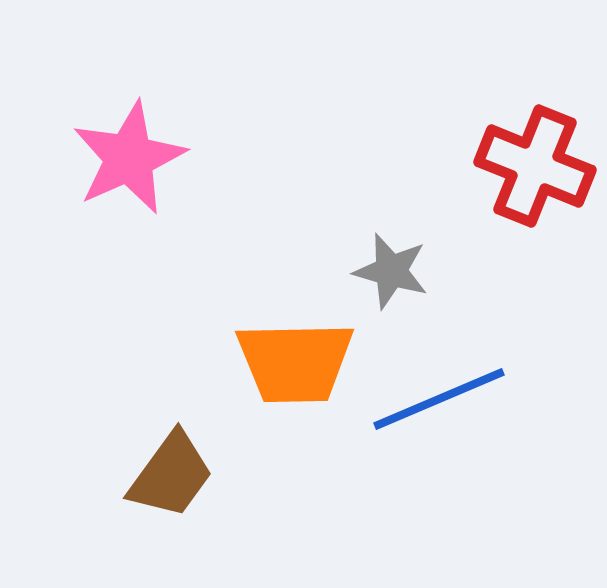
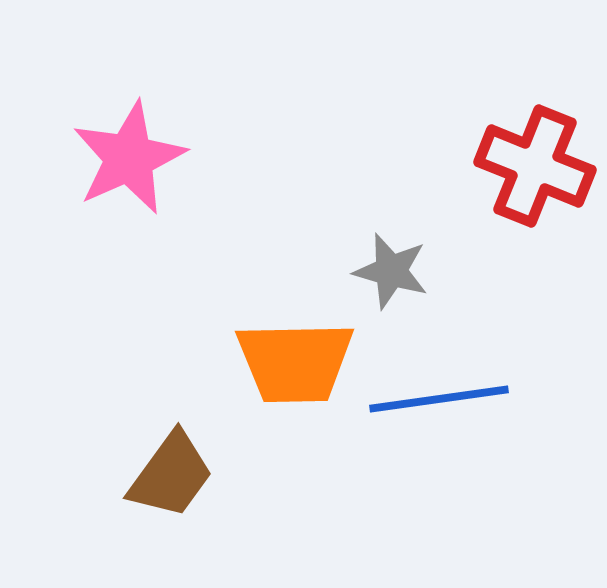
blue line: rotated 15 degrees clockwise
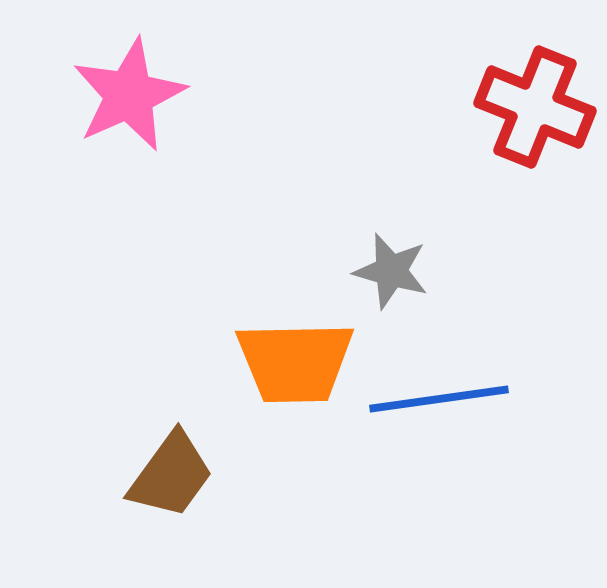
pink star: moved 63 px up
red cross: moved 59 px up
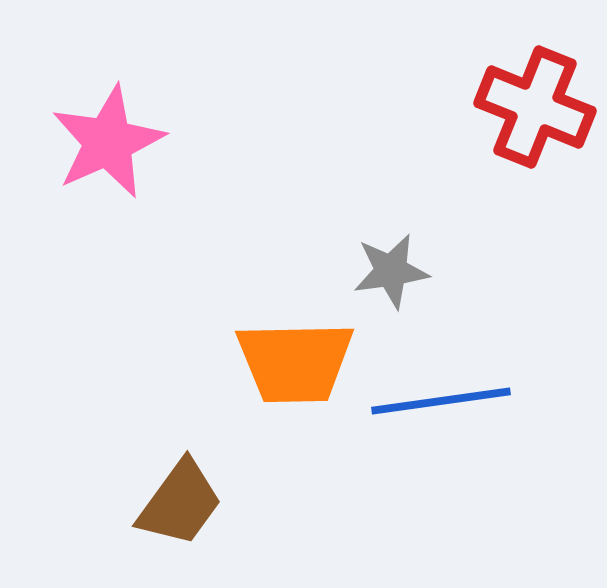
pink star: moved 21 px left, 47 px down
gray star: rotated 24 degrees counterclockwise
blue line: moved 2 px right, 2 px down
brown trapezoid: moved 9 px right, 28 px down
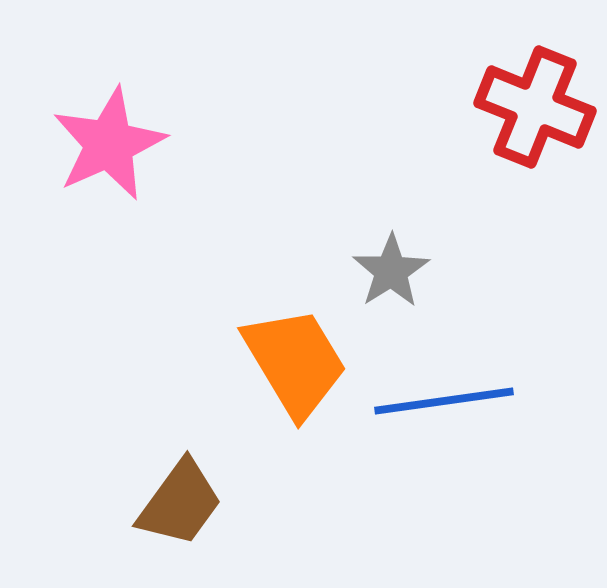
pink star: moved 1 px right, 2 px down
gray star: rotated 24 degrees counterclockwise
orange trapezoid: rotated 120 degrees counterclockwise
blue line: moved 3 px right
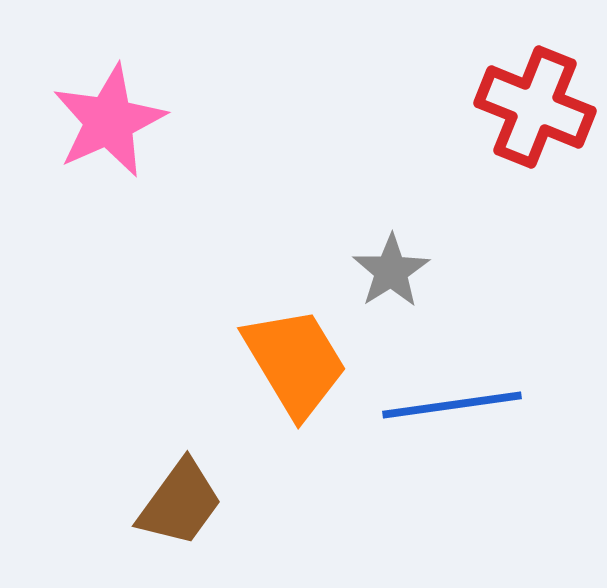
pink star: moved 23 px up
blue line: moved 8 px right, 4 px down
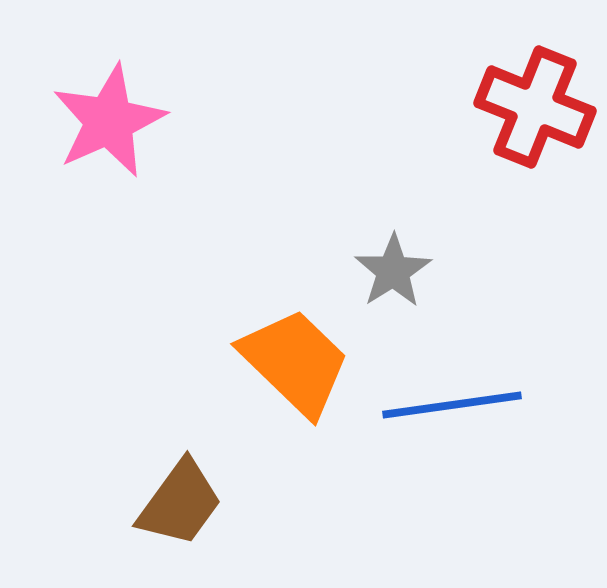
gray star: moved 2 px right
orange trapezoid: rotated 15 degrees counterclockwise
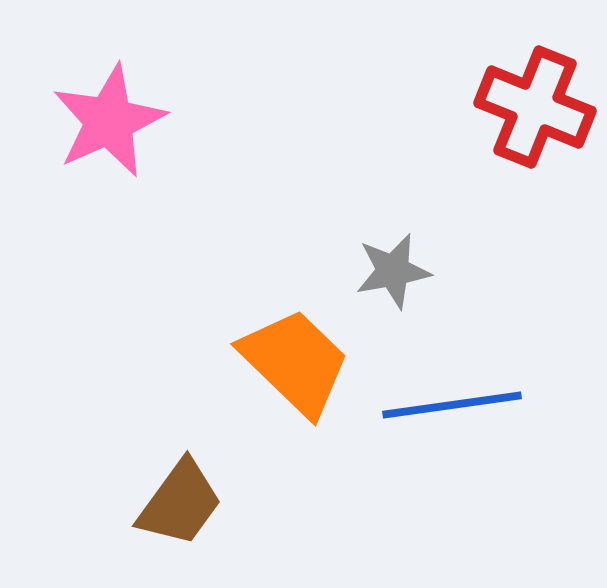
gray star: rotated 22 degrees clockwise
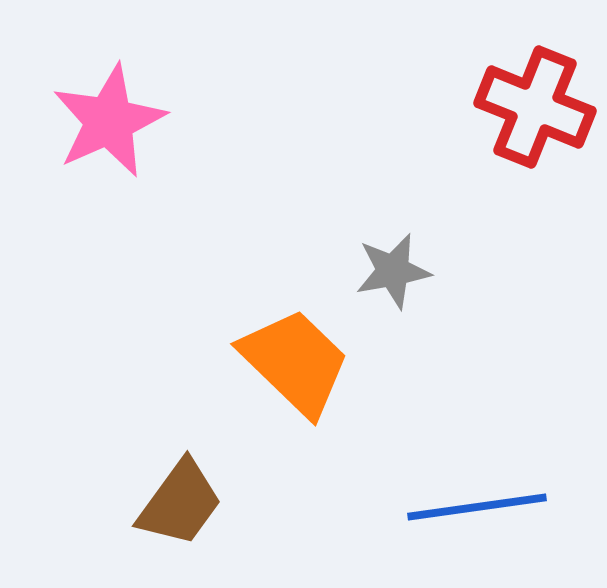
blue line: moved 25 px right, 102 px down
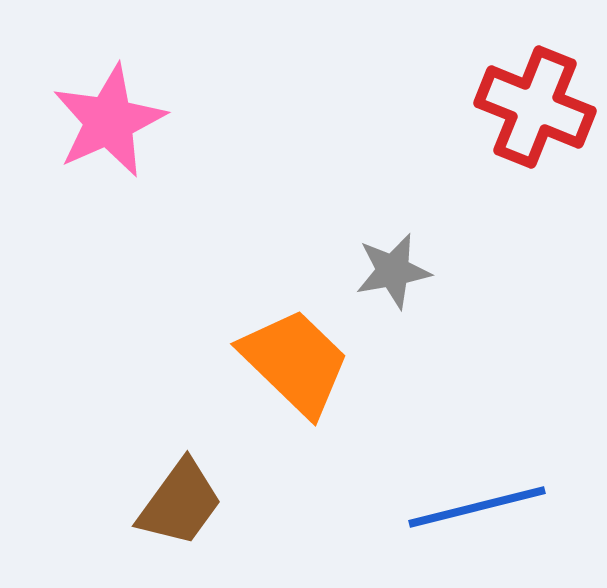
blue line: rotated 6 degrees counterclockwise
